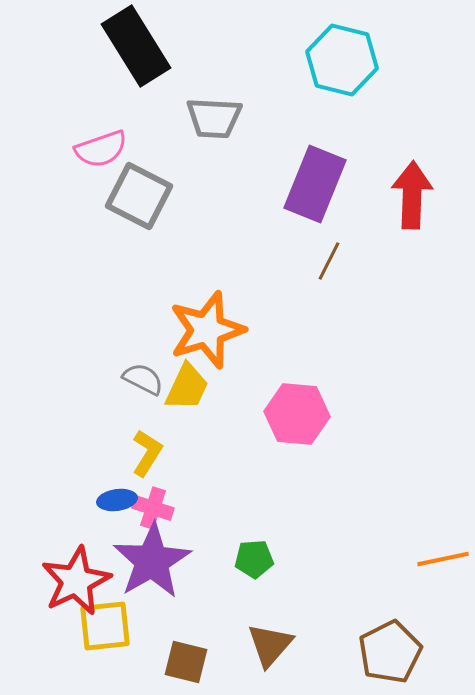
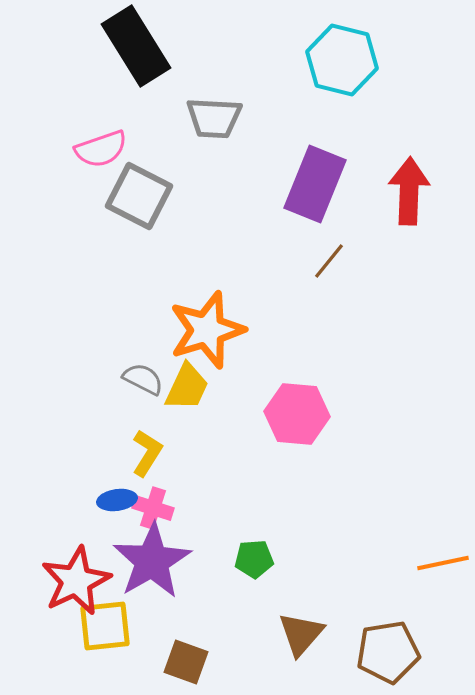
red arrow: moved 3 px left, 4 px up
brown line: rotated 12 degrees clockwise
orange line: moved 4 px down
brown triangle: moved 31 px right, 11 px up
brown pentagon: moved 2 px left; rotated 18 degrees clockwise
brown square: rotated 6 degrees clockwise
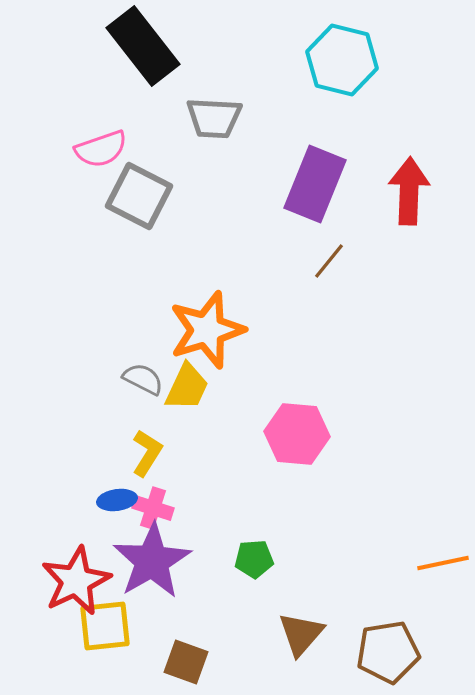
black rectangle: moved 7 px right; rotated 6 degrees counterclockwise
pink hexagon: moved 20 px down
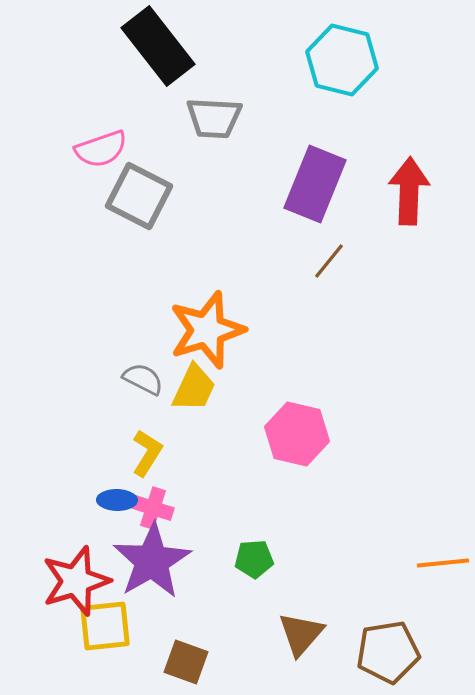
black rectangle: moved 15 px right
yellow trapezoid: moved 7 px right, 1 px down
pink hexagon: rotated 8 degrees clockwise
blue ellipse: rotated 9 degrees clockwise
orange line: rotated 6 degrees clockwise
red star: rotated 8 degrees clockwise
